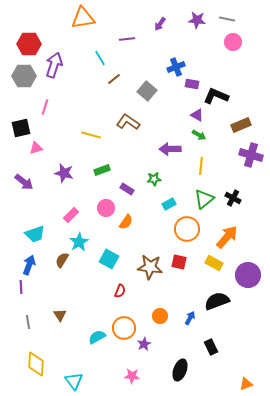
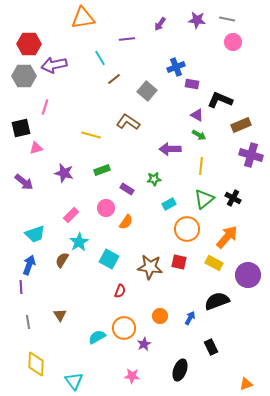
purple arrow at (54, 65): rotated 120 degrees counterclockwise
black L-shape at (216, 96): moved 4 px right, 4 px down
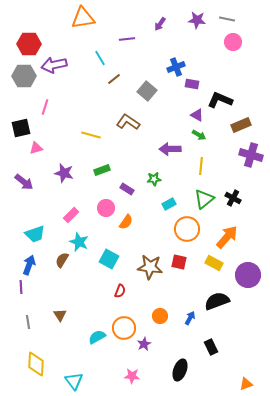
cyan star at (79, 242): rotated 18 degrees counterclockwise
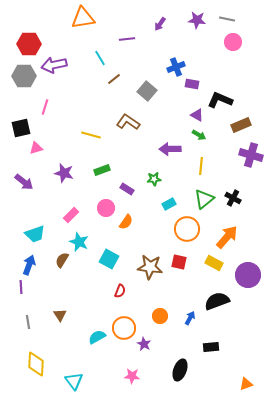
purple star at (144, 344): rotated 16 degrees counterclockwise
black rectangle at (211, 347): rotated 70 degrees counterclockwise
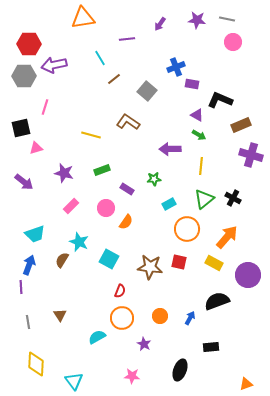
pink rectangle at (71, 215): moved 9 px up
orange circle at (124, 328): moved 2 px left, 10 px up
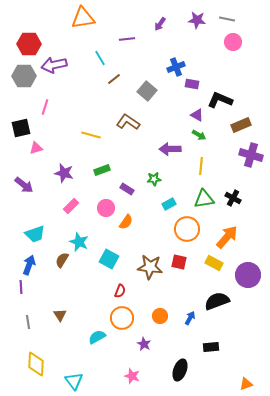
purple arrow at (24, 182): moved 3 px down
green triangle at (204, 199): rotated 30 degrees clockwise
pink star at (132, 376): rotated 14 degrees clockwise
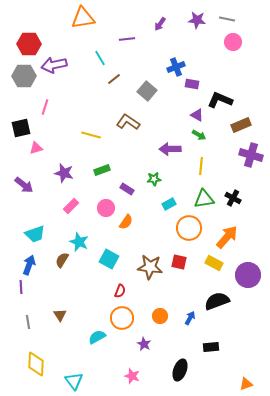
orange circle at (187, 229): moved 2 px right, 1 px up
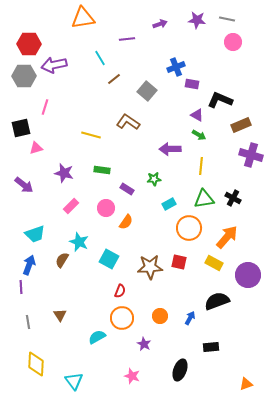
purple arrow at (160, 24): rotated 144 degrees counterclockwise
green rectangle at (102, 170): rotated 28 degrees clockwise
brown star at (150, 267): rotated 10 degrees counterclockwise
